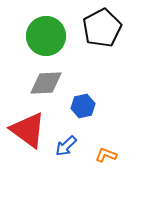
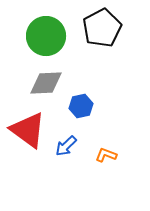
blue hexagon: moved 2 px left
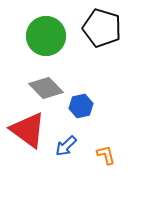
black pentagon: rotated 27 degrees counterclockwise
gray diamond: moved 5 px down; rotated 48 degrees clockwise
orange L-shape: rotated 55 degrees clockwise
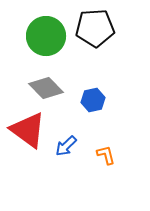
black pentagon: moved 7 px left; rotated 21 degrees counterclockwise
blue hexagon: moved 12 px right, 6 px up
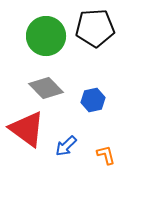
red triangle: moved 1 px left, 1 px up
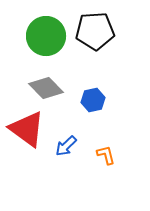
black pentagon: moved 3 px down
